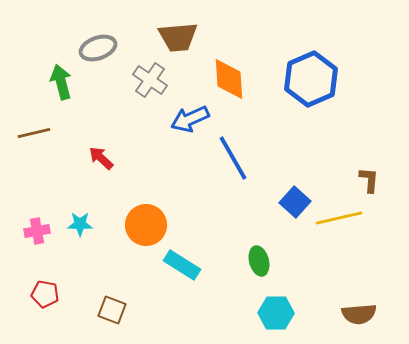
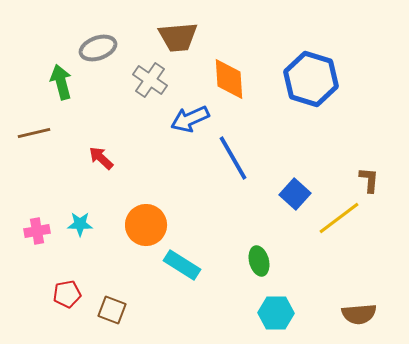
blue hexagon: rotated 20 degrees counterclockwise
blue square: moved 8 px up
yellow line: rotated 24 degrees counterclockwise
red pentagon: moved 22 px right; rotated 20 degrees counterclockwise
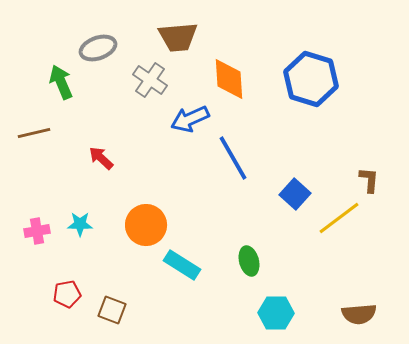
green arrow: rotated 8 degrees counterclockwise
green ellipse: moved 10 px left
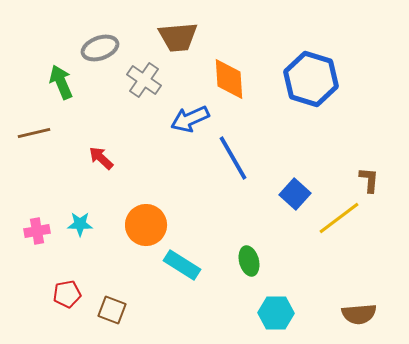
gray ellipse: moved 2 px right
gray cross: moved 6 px left
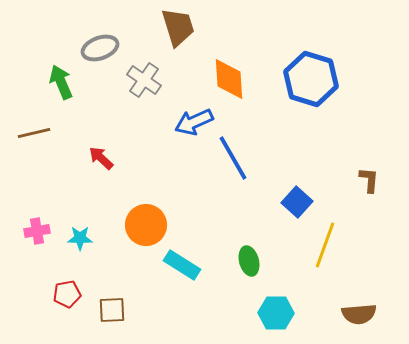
brown trapezoid: moved 10 px up; rotated 102 degrees counterclockwise
blue arrow: moved 4 px right, 3 px down
blue square: moved 2 px right, 8 px down
yellow line: moved 14 px left, 27 px down; rotated 33 degrees counterclockwise
cyan star: moved 14 px down
brown square: rotated 24 degrees counterclockwise
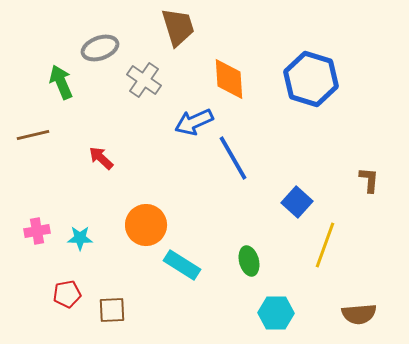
brown line: moved 1 px left, 2 px down
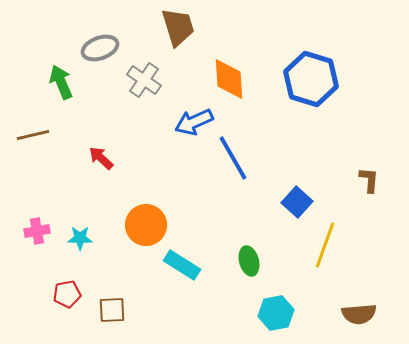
cyan hexagon: rotated 12 degrees counterclockwise
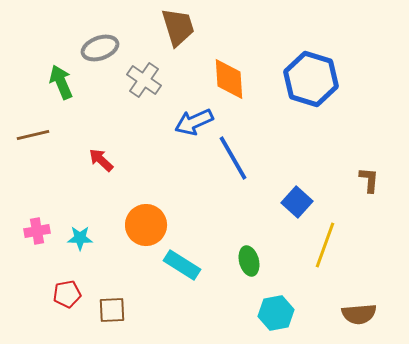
red arrow: moved 2 px down
